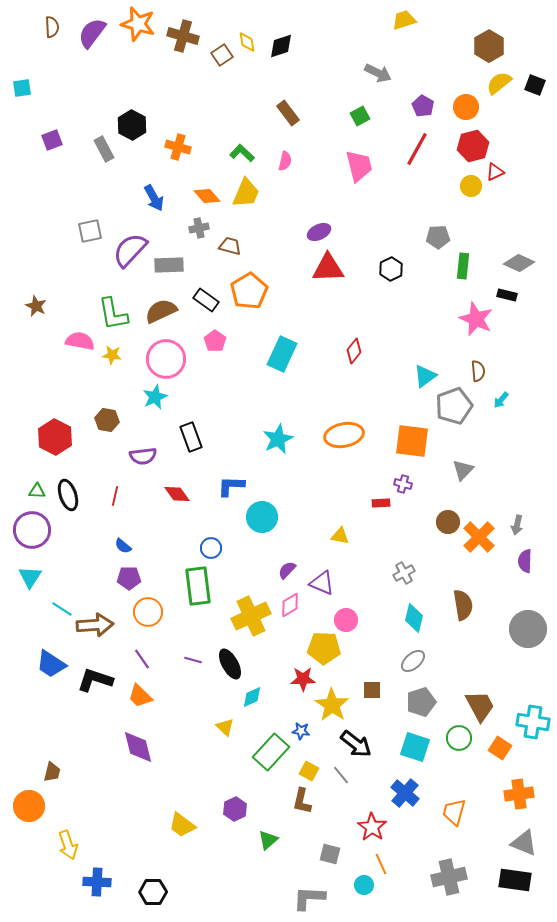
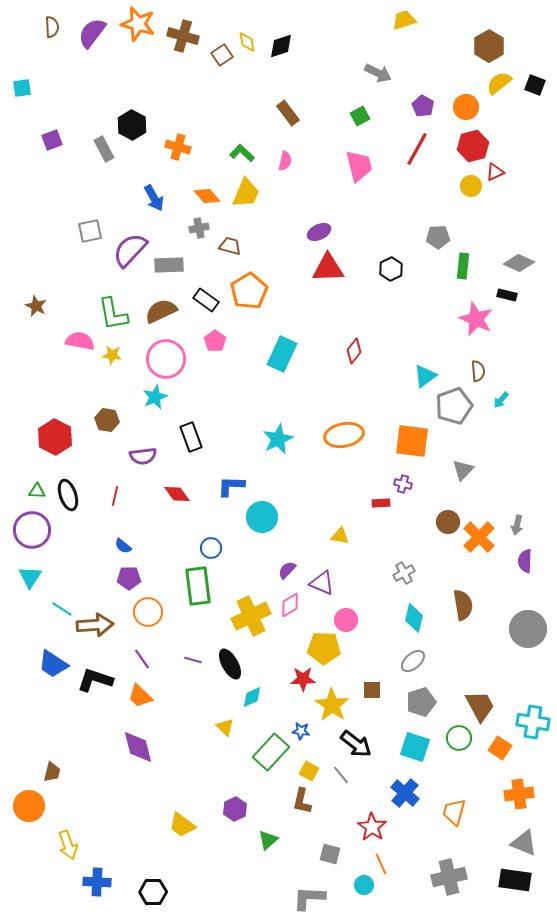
blue trapezoid at (51, 664): moved 2 px right
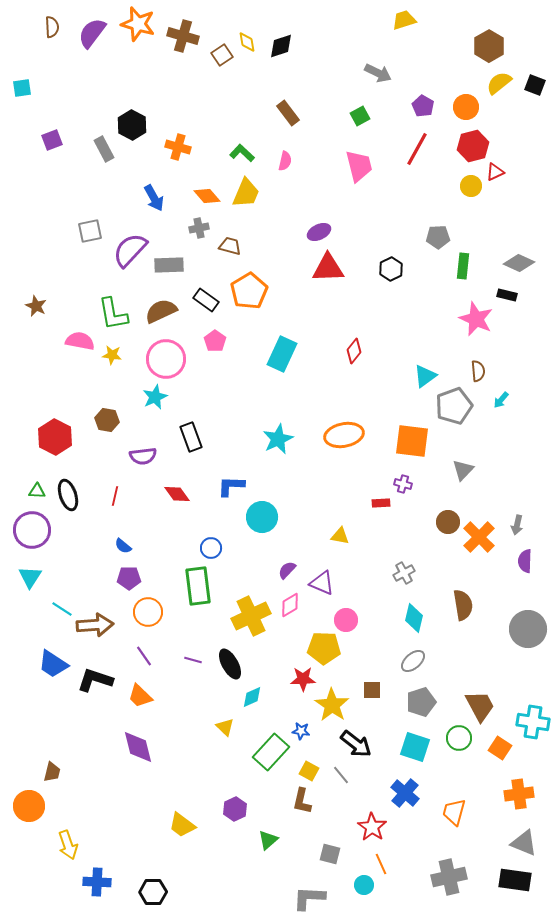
purple line at (142, 659): moved 2 px right, 3 px up
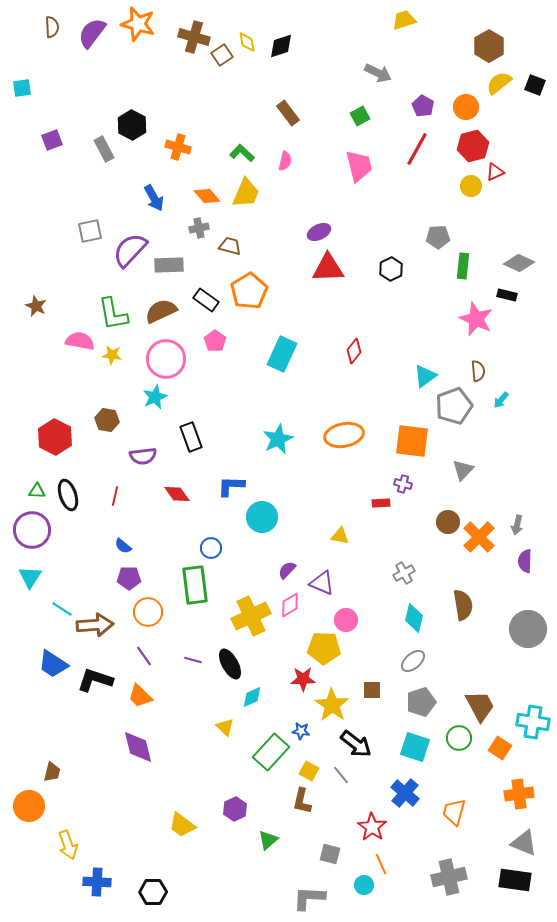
brown cross at (183, 36): moved 11 px right, 1 px down
green rectangle at (198, 586): moved 3 px left, 1 px up
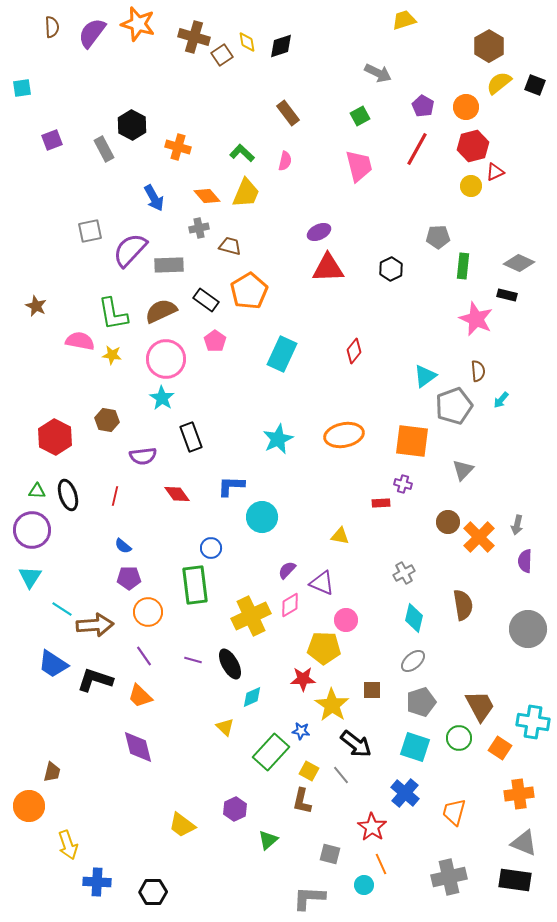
cyan star at (155, 397): moved 7 px right, 1 px down; rotated 15 degrees counterclockwise
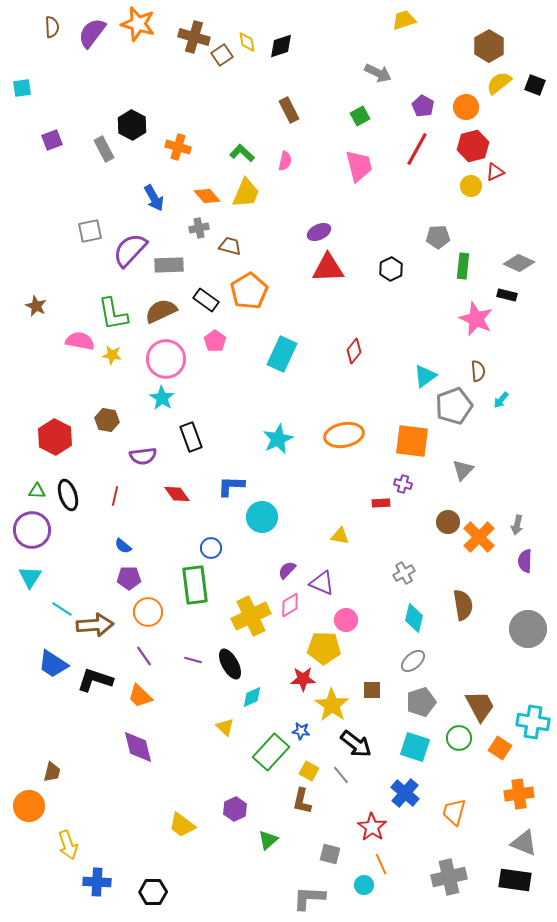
brown rectangle at (288, 113): moved 1 px right, 3 px up; rotated 10 degrees clockwise
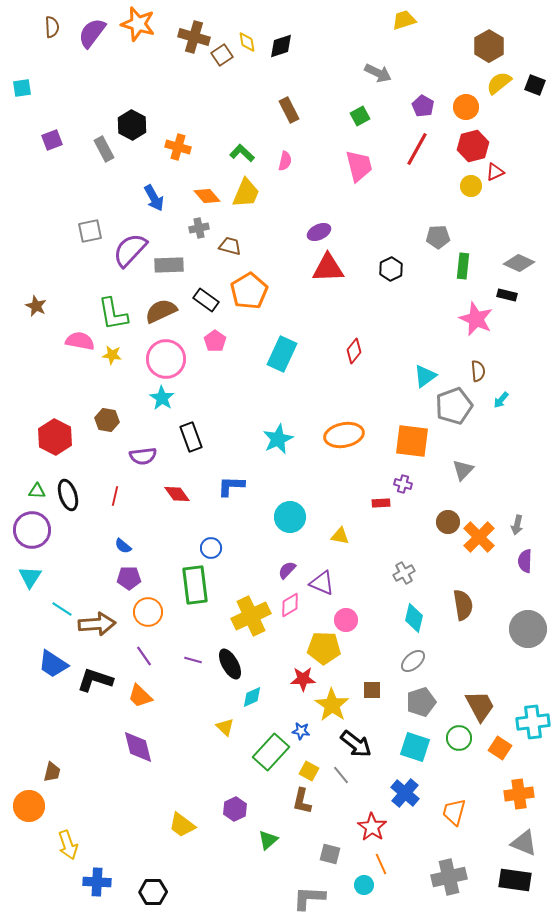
cyan circle at (262, 517): moved 28 px right
brown arrow at (95, 625): moved 2 px right, 1 px up
cyan cross at (533, 722): rotated 16 degrees counterclockwise
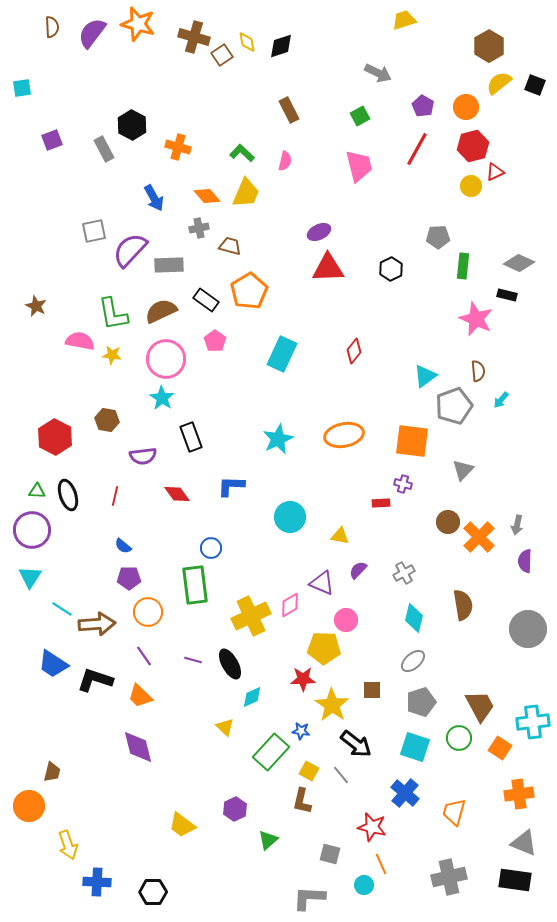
gray square at (90, 231): moved 4 px right
purple semicircle at (287, 570): moved 71 px right
red star at (372, 827): rotated 20 degrees counterclockwise
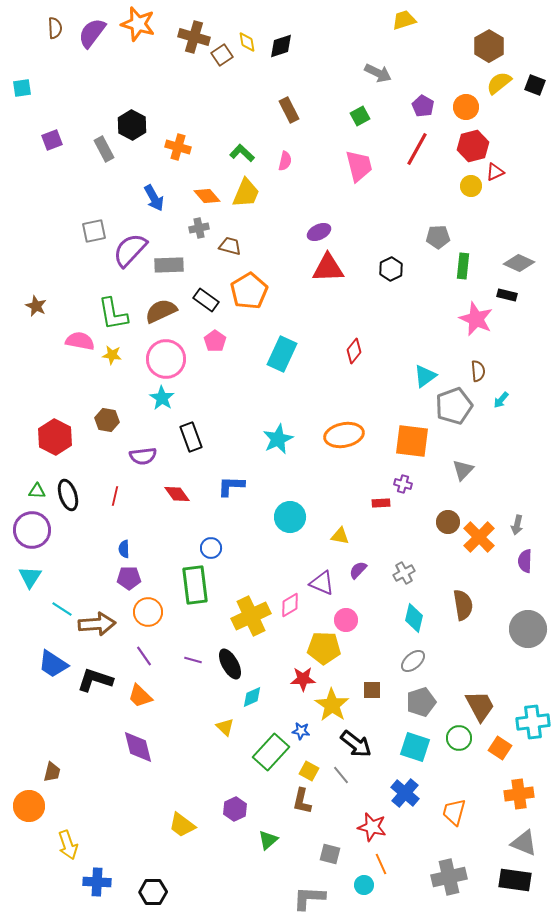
brown semicircle at (52, 27): moved 3 px right, 1 px down
blue semicircle at (123, 546): moved 1 px right, 3 px down; rotated 48 degrees clockwise
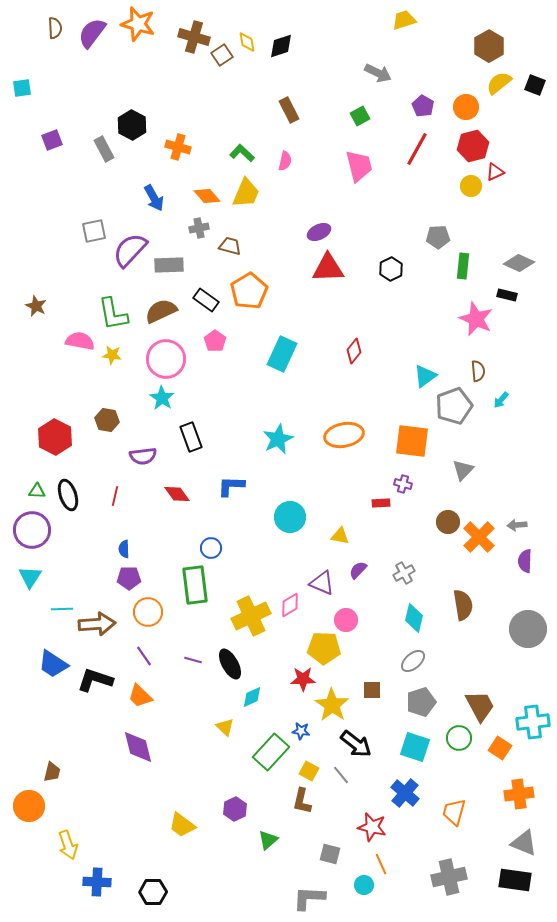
gray arrow at (517, 525): rotated 72 degrees clockwise
cyan line at (62, 609): rotated 35 degrees counterclockwise
